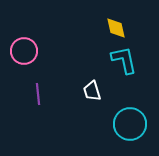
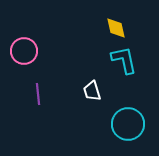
cyan circle: moved 2 px left
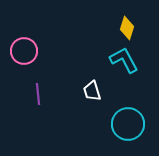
yellow diamond: moved 11 px right; rotated 30 degrees clockwise
cyan L-shape: rotated 16 degrees counterclockwise
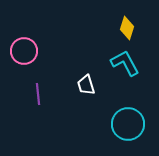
cyan L-shape: moved 1 px right, 3 px down
white trapezoid: moved 6 px left, 6 px up
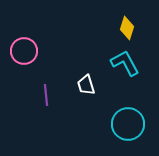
purple line: moved 8 px right, 1 px down
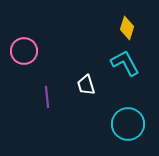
purple line: moved 1 px right, 2 px down
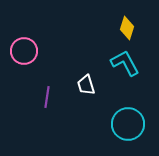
purple line: rotated 15 degrees clockwise
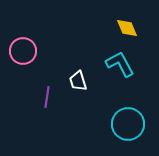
yellow diamond: rotated 40 degrees counterclockwise
pink circle: moved 1 px left
cyan L-shape: moved 5 px left, 1 px down
white trapezoid: moved 8 px left, 4 px up
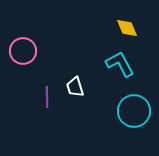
white trapezoid: moved 3 px left, 6 px down
purple line: rotated 10 degrees counterclockwise
cyan circle: moved 6 px right, 13 px up
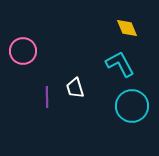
white trapezoid: moved 1 px down
cyan circle: moved 2 px left, 5 px up
